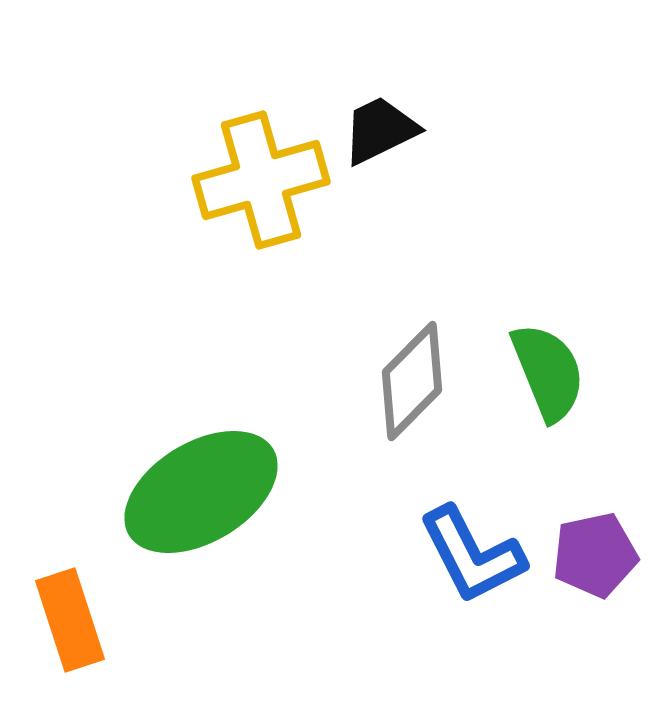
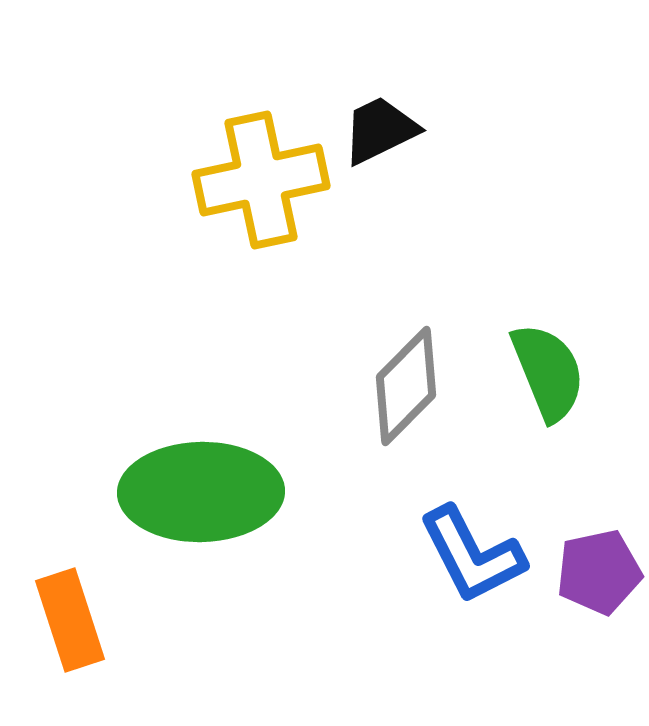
yellow cross: rotated 4 degrees clockwise
gray diamond: moved 6 px left, 5 px down
green ellipse: rotated 30 degrees clockwise
purple pentagon: moved 4 px right, 17 px down
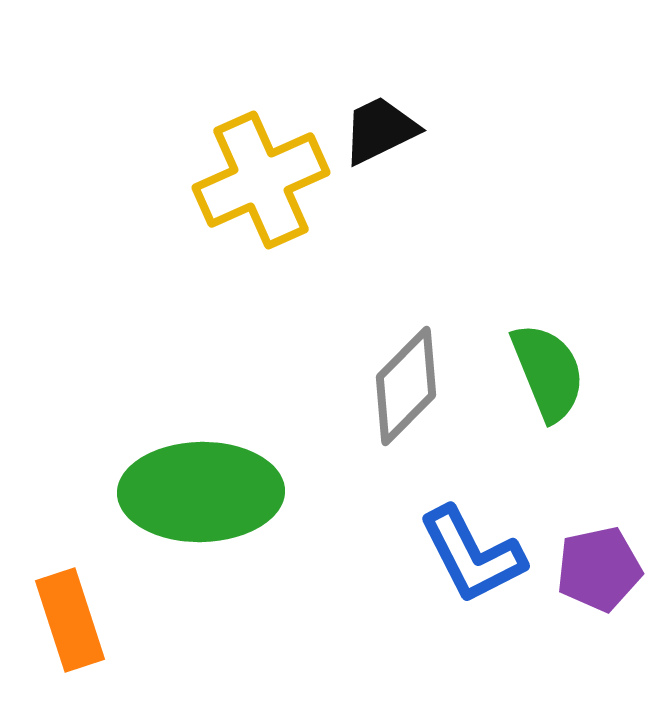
yellow cross: rotated 12 degrees counterclockwise
purple pentagon: moved 3 px up
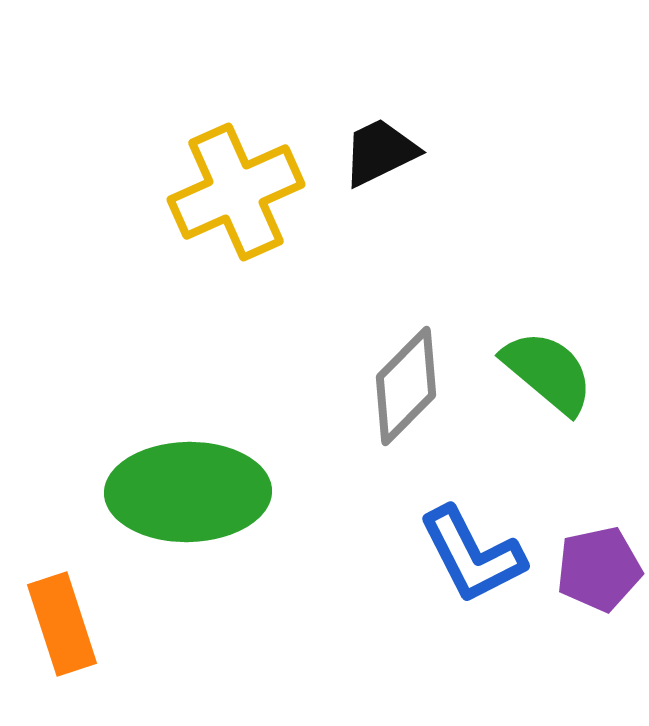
black trapezoid: moved 22 px down
yellow cross: moved 25 px left, 12 px down
green semicircle: rotated 28 degrees counterclockwise
green ellipse: moved 13 px left
orange rectangle: moved 8 px left, 4 px down
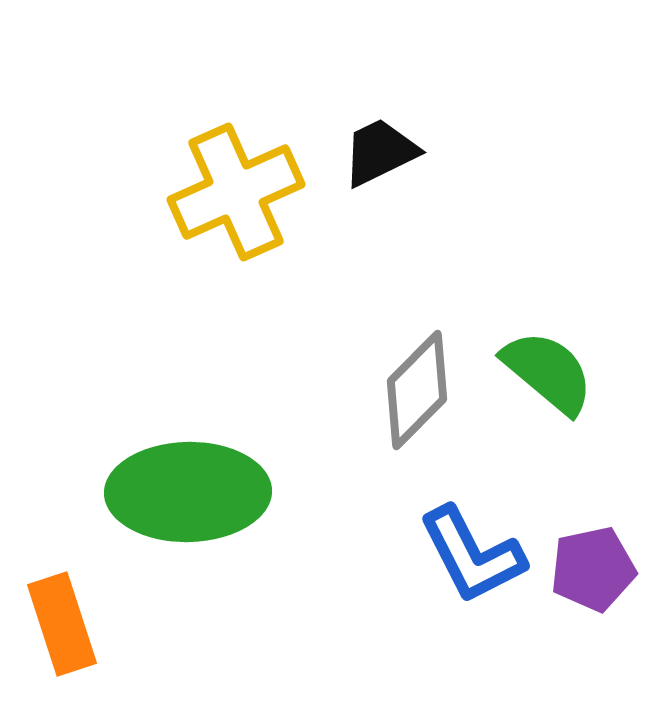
gray diamond: moved 11 px right, 4 px down
purple pentagon: moved 6 px left
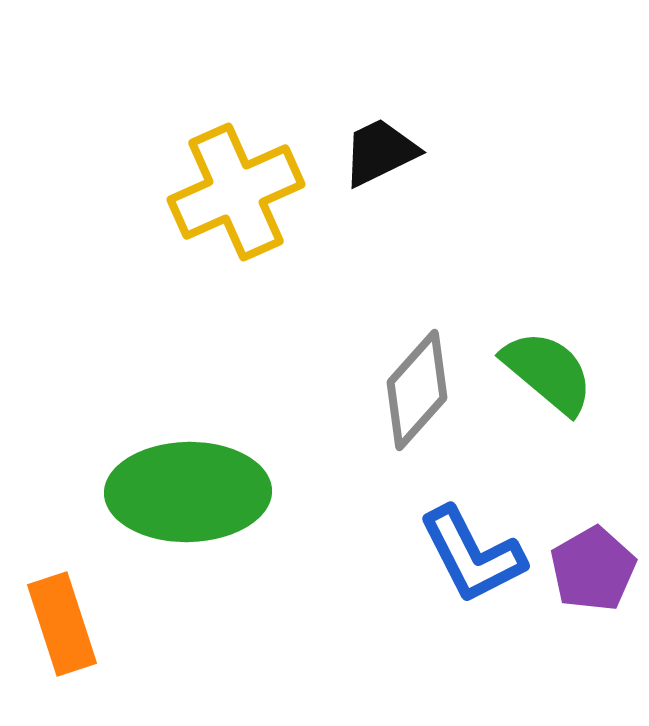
gray diamond: rotated 3 degrees counterclockwise
purple pentagon: rotated 18 degrees counterclockwise
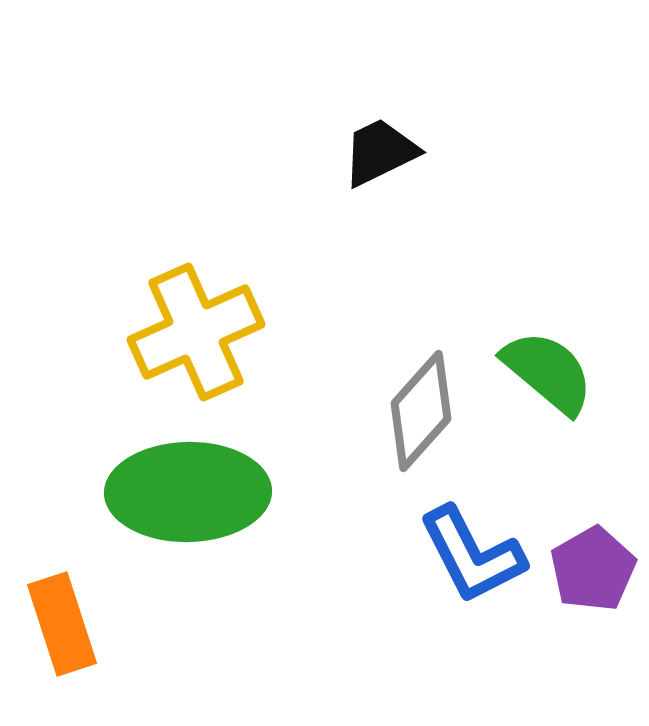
yellow cross: moved 40 px left, 140 px down
gray diamond: moved 4 px right, 21 px down
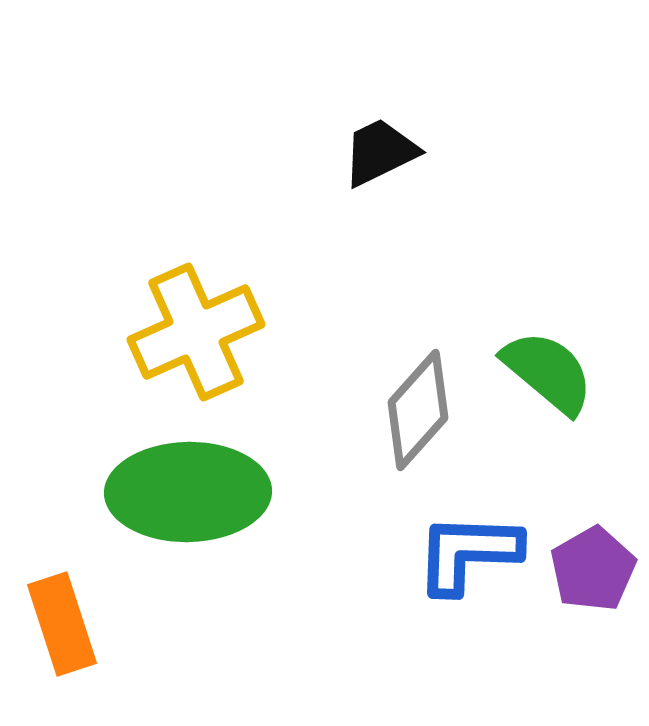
gray diamond: moved 3 px left, 1 px up
blue L-shape: moved 4 px left, 2 px up; rotated 119 degrees clockwise
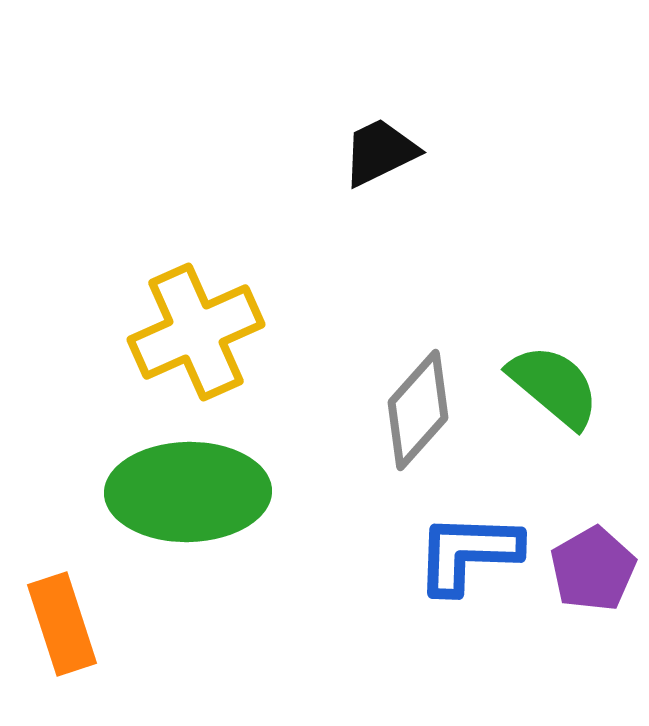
green semicircle: moved 6 px right, 14 px down
